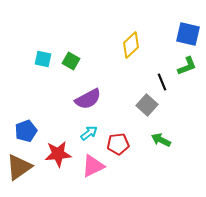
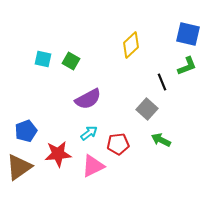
gray square: moved 4 px down
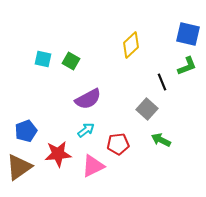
cyan arrow: moved 3 px left, 3 px up
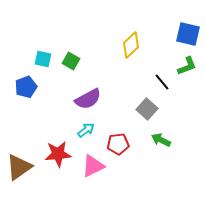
black line: rotated 18 degrees counterclockwise
blue pentagon: moved 44 px up
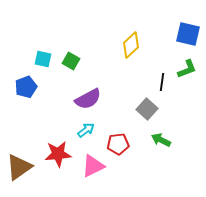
green L-shape: moved 3 px down
black line: rotated 48 degrees clockwise
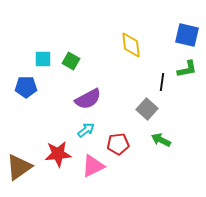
blue square: moved 1 px left, 1 px down
yellow diamond: rotated 52 degrees counterclockwise
cyan square: rotated 12 degrees counterclockwise
green L-shape: rotated 10 degrees clockwise
blue pentagon: rotated 20 degrees clockwise
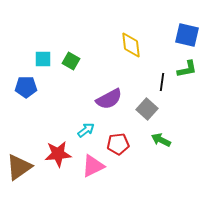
purple semicircle: moved 21 px right
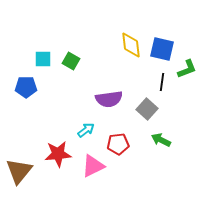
blue square: moved 25 px left, 14 px down
green L-shape: rotated 10 degrees counterclockwise
purple semicircle: rotated 20 degrees clockwise
brown triangle: moved 4 px down; rotated 16 degrees counterclockwise
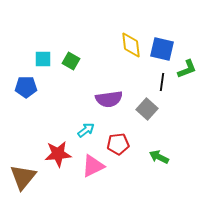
green arrow: moved 2 px left, 17 px down
brown triangle: moved 4 px right, 6 px down
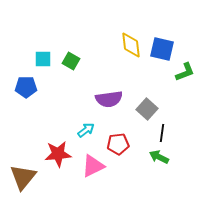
green L-shape: moved 2 px left, 3 px down
black line: moved 51 px down
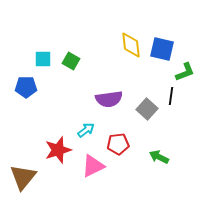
black line: moved 9 px right, 37 px up
red star: moved 4 px up; rotated 12 degrees counterclockwise
